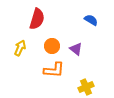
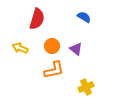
blue semicircle: moved 7 px left, 3 px up
yellow arrow: rotated 91 degrees counterclockwise
orange L-shape: rotated 15 degrees counterclockwise
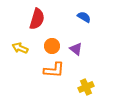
orange L-shape: rotated 15 degrees clockwise
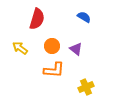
yellow arrow: rotated 14 degrees clockwise
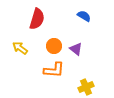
blue semicircle: moved 1 px up
orange circle: moved 2 px right
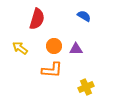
purple triangle: rotated 40 degrees counterclockwise
orange L-shape: moved 2 px left
